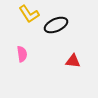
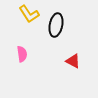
black ellipse: rotated 55 degrees counterclockwise
red triangle: rotated 21 degrees clockwise
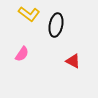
yellow L-shape: rotated 20 degrees counterclockwise
pink semicircle: rotated 42 degrees clockwise
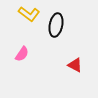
red triangle: moved 2 px right, 4 px down
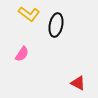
red triangle: moved 3 px right, 18 px down
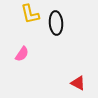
yellow L-shape: moved 1 px right; rotated 40 degrees clockwise
black ellipse: moved 2 px up; rotated 15 degrees counterclockwise
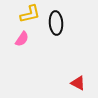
yellow L-shape: rotated 90 degrees counterclockwise
pink semicircle: moved 15 px up
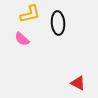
black ellipse: moved 2 px right
pink semicircle: rotated 98 degrees clockwise
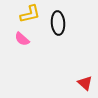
red triangle: moved 7 px right; rotated 14 degrees clockwise
